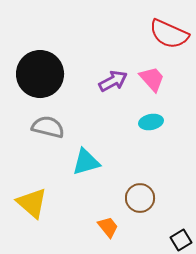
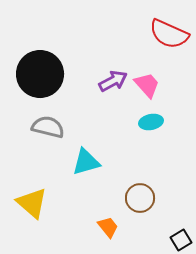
pink trapezoid: moved 5 px left, 6 px down
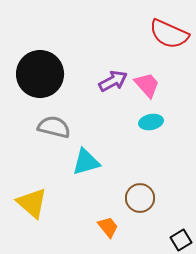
gray semicircle: moved 6 px right
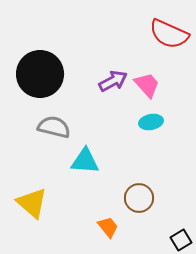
cyan triangle: moved 1 px left, 1 px up; rotated 20 degrees clockwise
brown circle: moved 1 px left
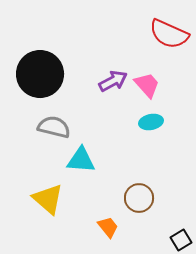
cyan triangle: moved 4 px left, 1 px up
yellow triangle: moved 16 px right, 4 px up
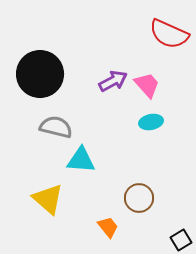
gray semicircle: moved 2 px right
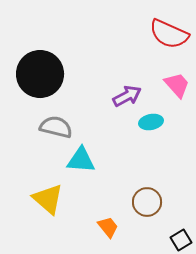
purple arrow: moved 14 px right, 15 px down
pink trapezoid: moved 30 px right
brown circle: moved 8 px right, 4 px down
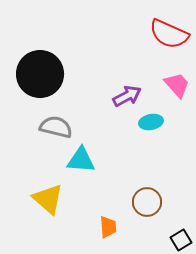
orange trapezoid: rotated 35 degrees clockwise
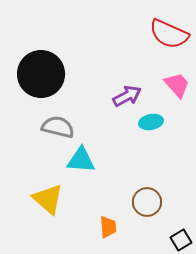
black circle: moved 1 px right
gray semicircle: moved 2 px right
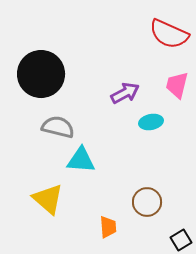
pink trapezoid: rotated 124 degrees counterclockwise
purple arrow: moved 2 px left, 3 px up
